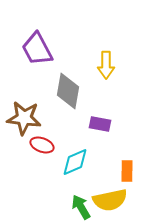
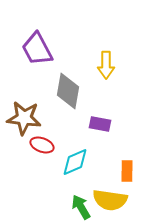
yellow semicircle: rotated 20 degrees clockwise
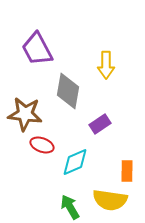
brown star: moved 1 px right, 4 px up
purple rectangle: rotated 45 degrees counterclockwise
green arrow: moved 11 px left
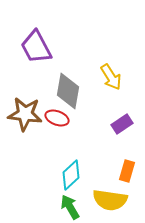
purple trapezoid: moved 1 px left, 2 px up
yellow arrow: moved 5 px right, 12 px down; rotated 32 degrees counterclockwise
purple rectangle: moved 22 px right
red ellipse: moved 15 px right, 27 px up
cyan diamond: moved 4 px left, 13 px down; rotated 20 degrees counterclockwise
orange rectangle: rotated 15 degrees clockwise
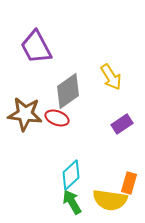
gray diamond: rotated 45 degrees clockwise
orange rectangle: moved 2 px right, 12 px down
green arrow: moved 2 px right, 5 px up
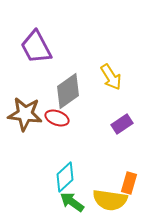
cyan diamond: moved 6 px left, 2 px down
green arrow: rotated 25 degrees counterclockwise
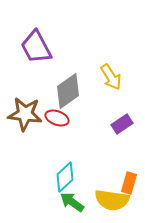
yellow semicircle: moved 2 px right
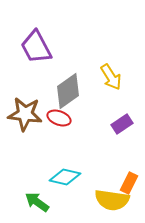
red ellipse: moved 2 px right
cyan diamond: rotated 56 degrees clockwise
orange rectangle: rotated 10 degrees clockwise
green arrow: moved 35 px left
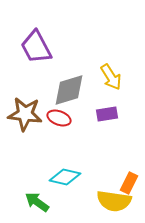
gray diamond: moved 1 px right, 1 px up; rotated 18 degrees clockwise
purple rectangle: moved 15 px left, 10 px up; rotated 25 degrees clockwise
yellow semicircle: moved 2 px right, 1 px down
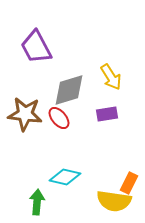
red ellipse: rotated 30 degrees clockwise
green arrow: rotated 60 degrees clockwise
